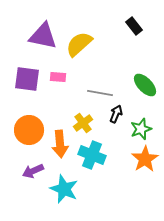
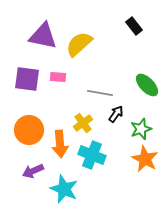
green ellipse: moved 2 px right
black arrow: rotated 12 degrees clockwise
orange star: rotated 12 degrees counterclockwise
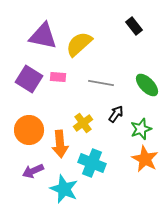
purple square: moved 2 px right; rotated 24 degrees clockwise
gray line: moved 1 px right, 10 px up
cyan cross: moved 8 px down
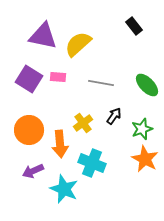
yellow semicircle: moved 1 px left
black arrow: moved 2 px left, 2 px down
green star: moved 1 px right
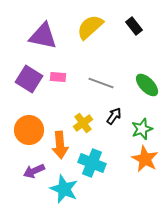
yellow semicircle: moved 12 px right, 17 px up
gray line: rotated 10 degrees clockwise
orange arrow: moved 1 px down
purple arrow: moved 1 px right
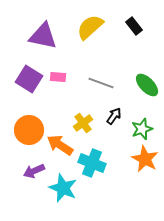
orange arrow: rotated 128 degrees clockwise
cyan star: moved 1 px left, 1 px up
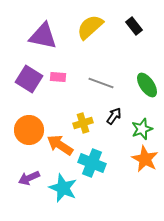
green ellipse: rotated 10 degrees clockwise
yellow cross: rotated 18 degrees clockwise
purple arrow: moved 5 px left, 7 px down
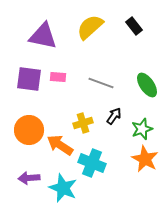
purple square: rotated 24 degrees counterclockwise
purple arrow: rotated 20 degrees clockwise
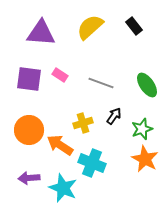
purple triangle: moved 2 px left, 3 px up; rotated 8 degrees counterclockwise
pink rectangle: moved 2 px right, 2 px up; rotated 28 degrees clockwise
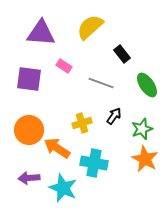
black rectangle: moved 12 px left, 28 px down
pink rectangle: moved 4 px right, 9 px up
yellow cross: moved 1 px left
orange arrow: moved 3 px left, 3 px down
cyan cross: moved 2 px right; rotated 12 degrees counterclockwise
